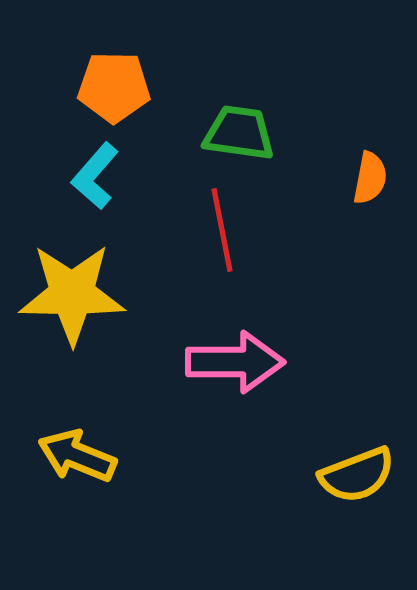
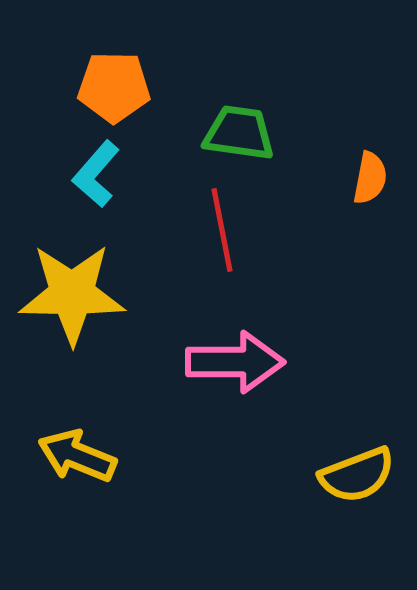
cyan L-shape: moved 1 px right, 2 px up
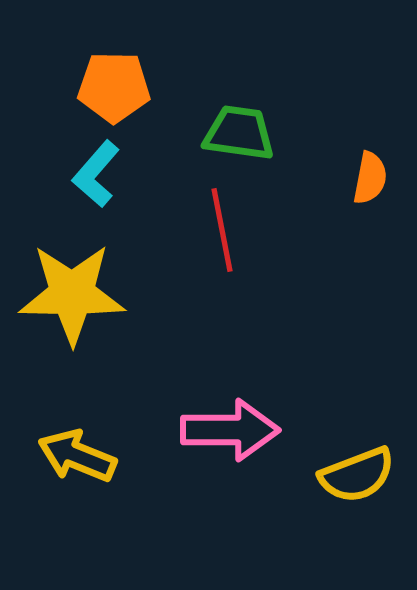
pink arrow: moved 5 px left, 68 px down
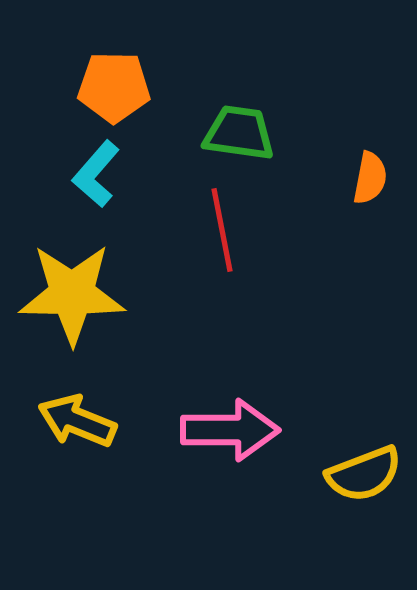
yellow arrow: moved 35 px up
yellow semicircle: moved 7 px right, 1 px up
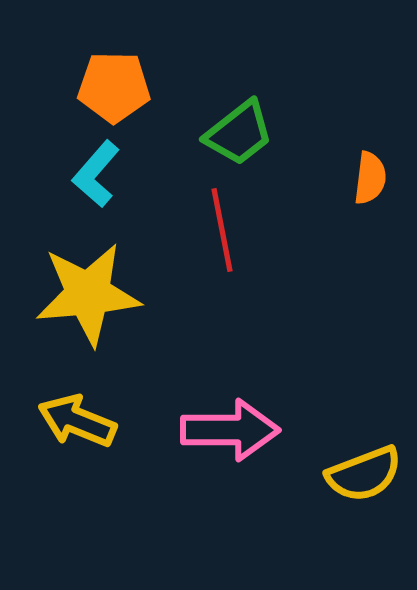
green trapezoid: rotated 134 degrees clockwise
orange semicircle: rotated 4 degrees counterclockwise
yellow star: moved 16 px right; rotated 6 degrees counterclockwise
